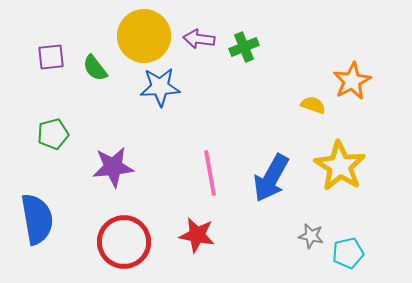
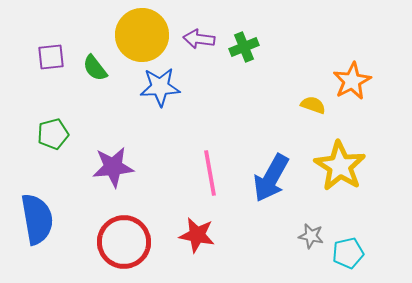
yellow circle: moved 2 px left, 1 px up
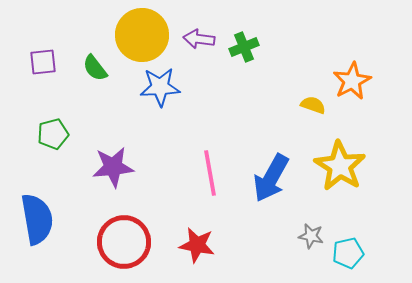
purple square: moved 8 px left, 5 px down
red star: moved 10 px down
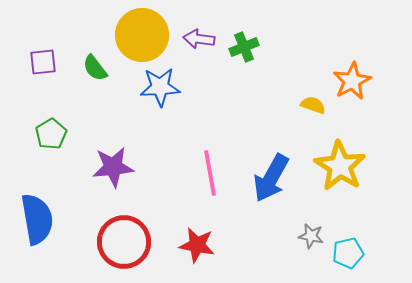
green pentagon: moved 2 px left; rotated 16 degrees counterclockwise
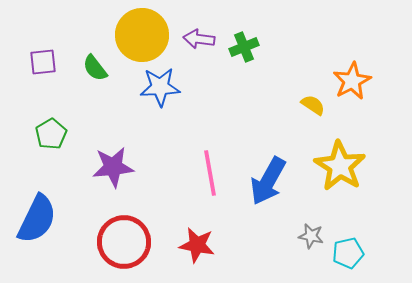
yellow semicircle: rotated 15 degrees clockwise
blue arrow: moved 3 px left, 3 px down
blue semicircle: rotated 36 degrees clockwise
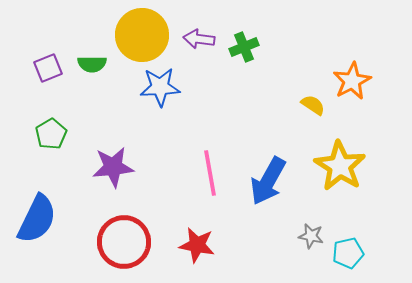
purple square: moved 5 px right, 6 px down; rotated 16 degrees counterclockwise
green semicircle: moved 3 px left, 4 px up; rotated 52 degrees counterclockwise
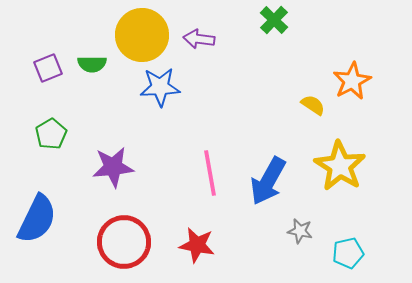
green cross: moved 30 px right, 27 px up; rotated 24 degrees counterclockwise
gray star: moved 11 px left, 5 px up
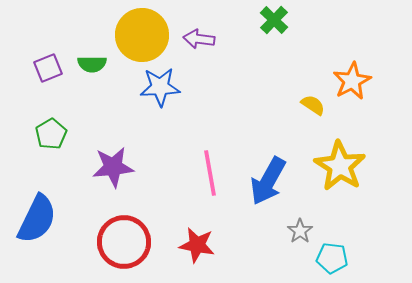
gray star: rotated 25 degrees clockwise
cyan pentagon: moved 16 px left, 5 px down; rotated 20 degrees clockwise
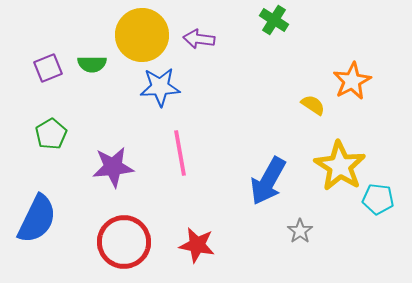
green cross: rotated 12 degrees counterclockwise
pink line: moved 30 px left, 20 px up
cyan pentagon: moved 46 px right, 59 px up
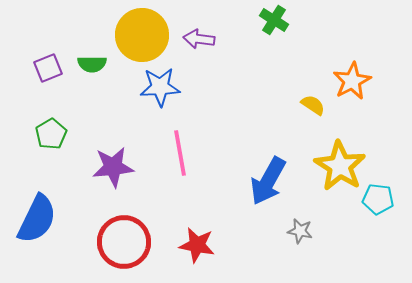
gray star: rotated 25 degrees counterclockwise
